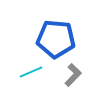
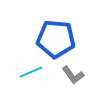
gray L-shape: rotated 100 degrees clockwise
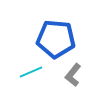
gray L-shape: rotated 75 degrees clockwise
